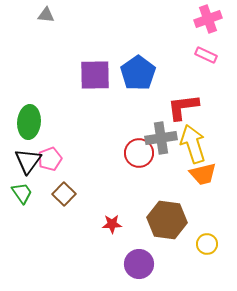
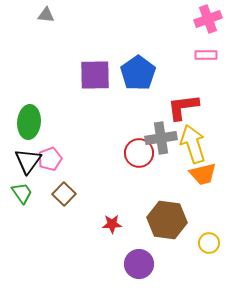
pink rectangle: rotated 25 degrees counterclockwise
yellow circle: moved 2 px right, 1 px up
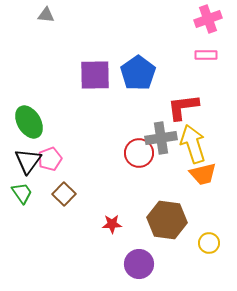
green ellipse: rotated 36 degrees counterclockwise
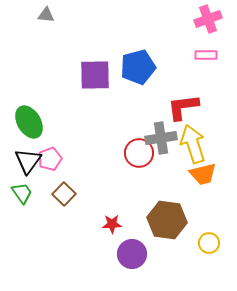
blue pentagon: moved 6 px up; rotated 20 degrees clockwise
purple circle: moved 7 px left, 10 px up
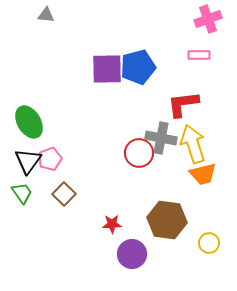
pink rectangle: moved 7 px left
purple square: moved 12 px right, 6 px up
red L-shape: moved 3 px up
gray cross: rotated 20 degrees clockwise
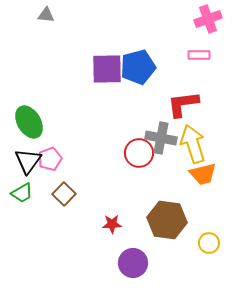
green trapezoid: rotated 95 degrees clockwise
purple circle: moved 1 px right, 9 px down
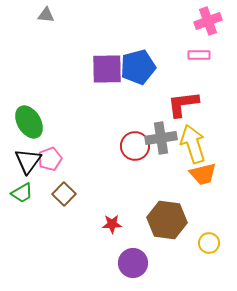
pink cross: moved 2 px down
gray cross: rotated 20 degrees counterclockwise
red circle: moved 4 px left, 7 px up
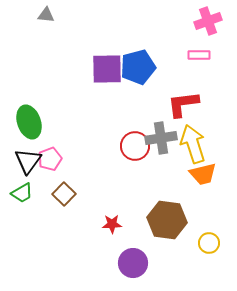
green ellipse: rotated 12 degrees clockwise
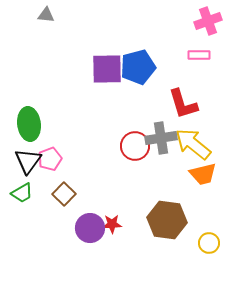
red L-shape: rotated 100 degrees counterclockwise
green ellipse: moved 2 px down; rotated 12 degrees clockwise
yellow arrow: rotated 33 degrees counterclockwise
purple circle: moved 43 px left, 35 px up
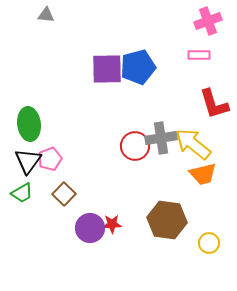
red L-shape: moved 31 px right
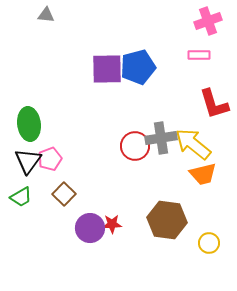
green trapezoid: moved 1 px left, 4 px down
